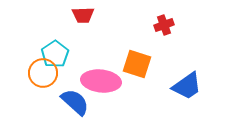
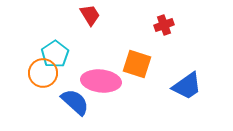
red trapezoid: moved 7 px right; rotated 120 degrees counterclockwise
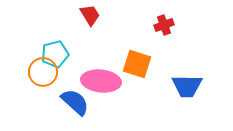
cyan pentagon: rotated 20 degrees clockwise
orange circle: moved 1 px up
blue trapezoid: rotated 36 degrees clockwise
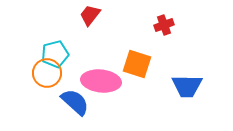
red trapezoid: rotated 110 degrees counterclockwise
orange circle: moved 4 px right, 1 px down
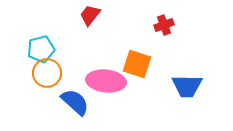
cyan pentagon: moved 14 px left, 5 px up
pink ellipse: moved 5 px right
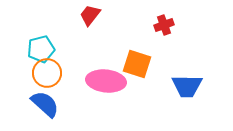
blue semicircle: moved 30 px left, 2 px down
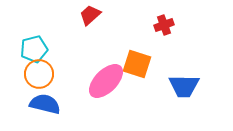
red trapezoid: rotated 10 degrees clockwise
cyan pentagon: moved 7 px left
orange circle: moved 8 px left, 1 px down
pink ellipse: rotated 51 degrees counterclockwise
blue trapezoid: moved 3 px left
blue semicircle: rotated 28 degrees counterclockwise
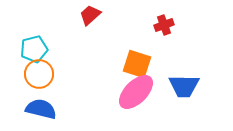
pink ellipse: moved 30 px right, 11 px down
blue semicircle: moved 4 px left, 5 px down
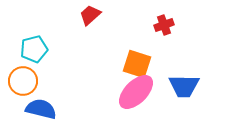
orange circle: moved 16 px left, 7 px down
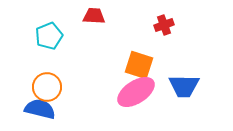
red trapezoid: moved 4 px right, 1 px down; rotated 45 degrees clockwise
cyan pentagon: moved 15 px right, 13 px up; rotated 8 degrees counterclockwise
orange square: moved 2 px right, 1 px down
orange circle: moved 24 px right, 6 px down
pink ellipse: rotated 12 degrees clockwise
blue semicircle: moved 1 px left
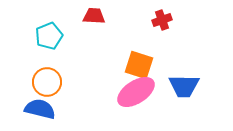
red cross: moved 2 px left, 5 px up
orange circle: moved 5 px up
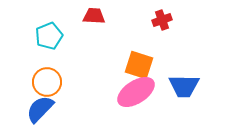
blue semicircle: rotated 60 degrees counterclockwise
